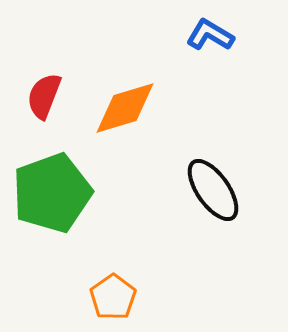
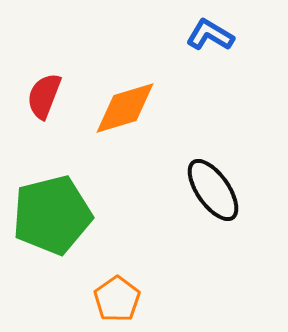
green pentagon: moved 22 px down; rotated 6 degrees clockwise
orange pentagon: moved 4 px right, 2 px down
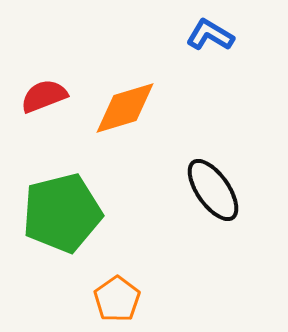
red semicircle: rotated 48 degrees clockwise
green pentagon: moved 10 px right, 2 px up
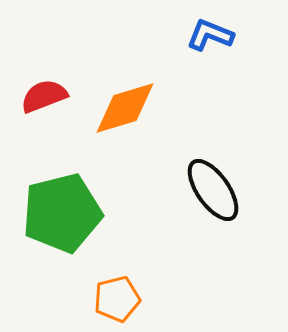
blue L-shape: rotated 9 degrees counterclockwise
orange pentagon: rotated 21 degrees clockwise
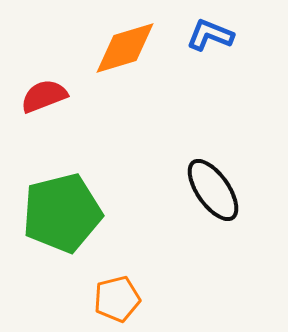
orange diamond: moved 60 px up
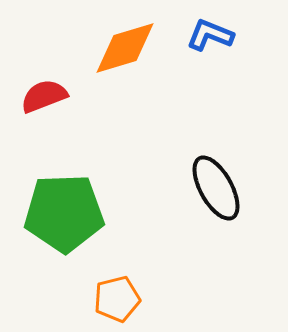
black ellipse: moved 3 px right, 2 px up; rotated 6 degrees clockwise
green pentagon: moved 2 px right; rotated 12 degrees clockwise
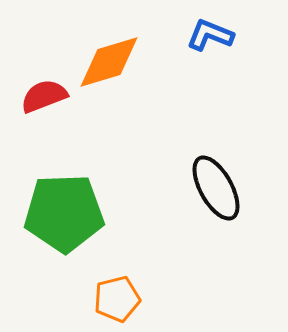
orange diamond: moved 16 px left, 14 px down
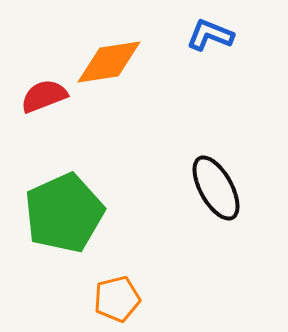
orange diamond: rotated 8 degrees clockwise
green pentagon: rotated 22 degrees counterclockwise
